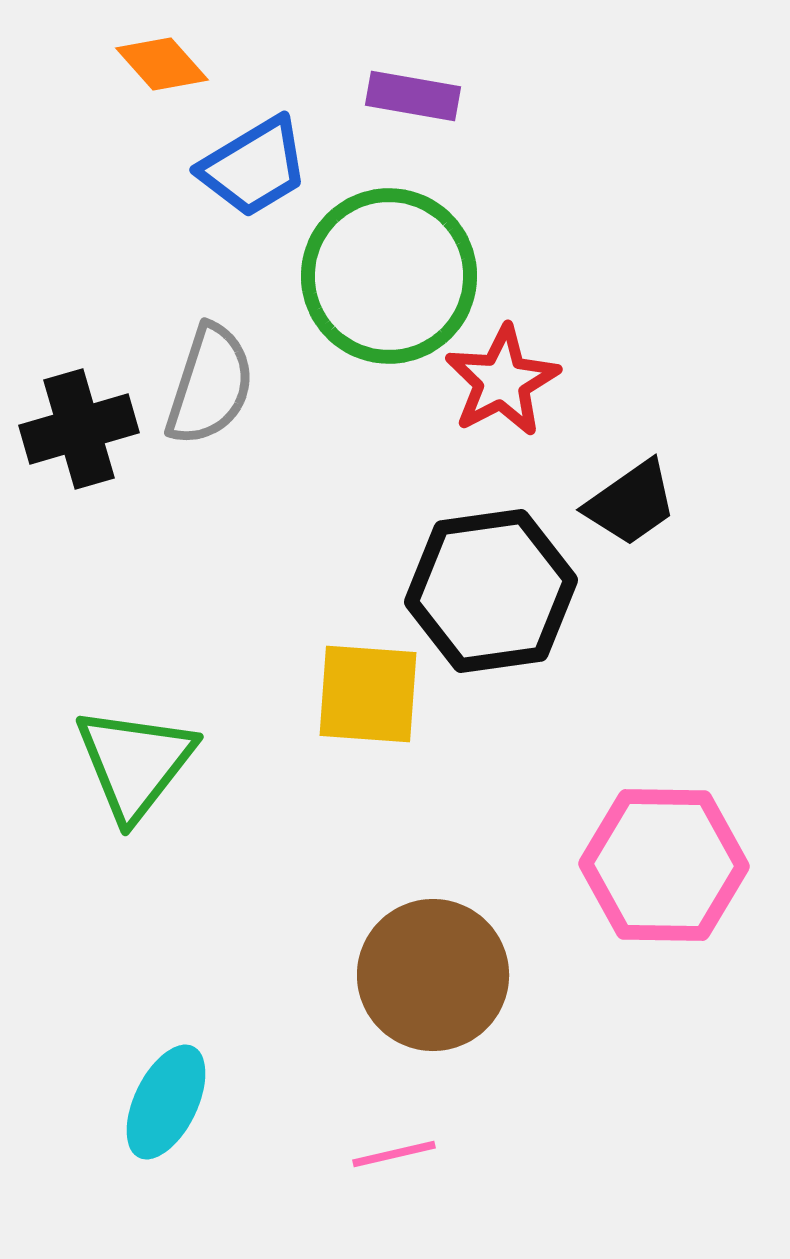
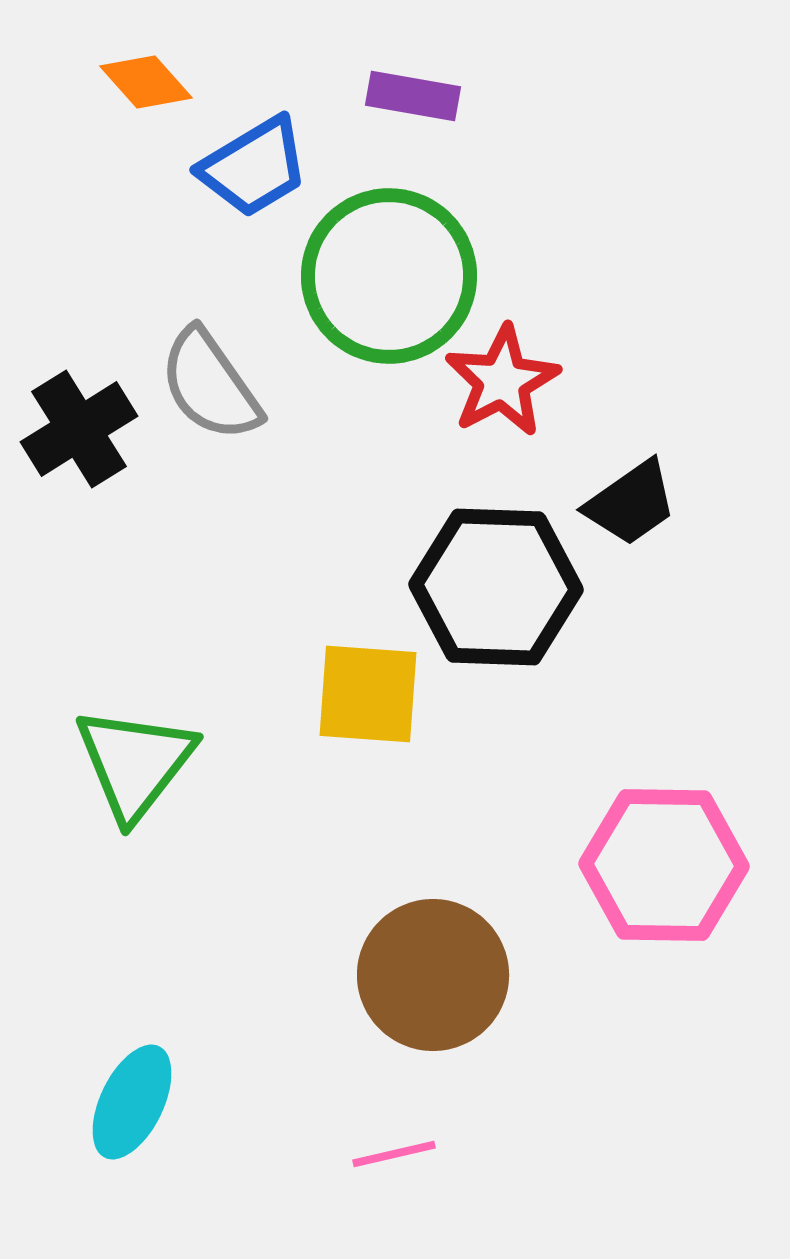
orange diamond: moved 16 px left, 18 px down
gray semicircle: rotated 127 degrees clockwise
black cross: rotated 16 degrees counterclockwise
black hexagon: moved 5 px right, 4 px up; rotated 10 degrees clockwise
cyan ellipse: moved 34 px left
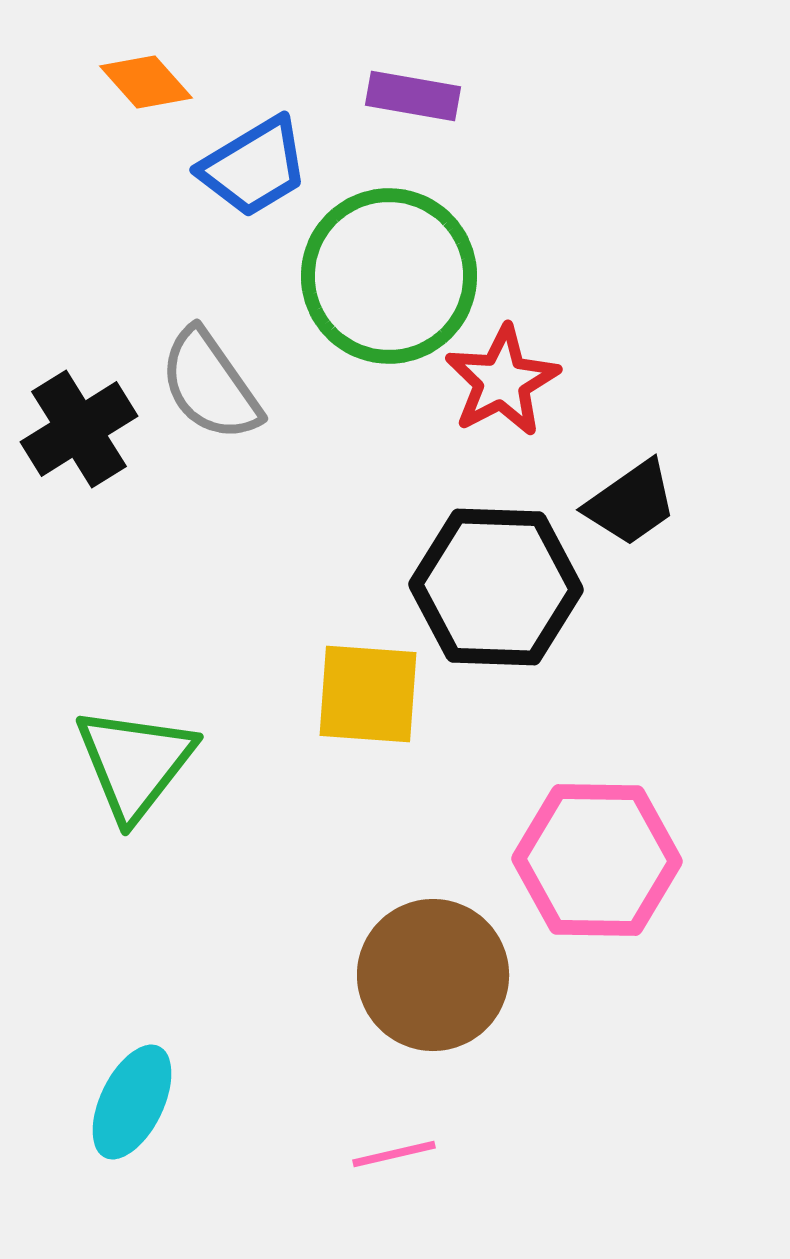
pink hexagon: moved 67 px left, 5 px up
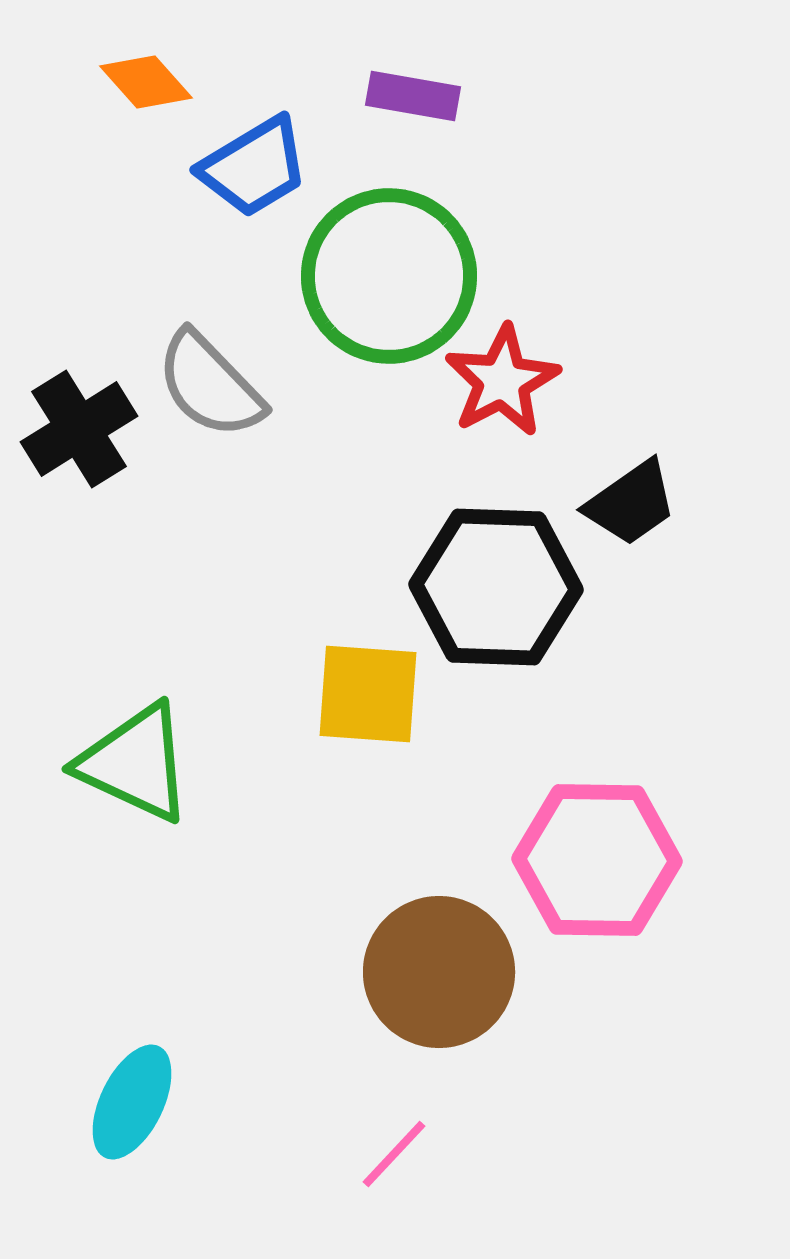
gray semicircle: rotated 9 degrees counterclockwise
green triangle: rotated 43 degrees counterclockwise
brown circle: moved 6 px right, 3 px up
pink line: rotated 34 degrees counterclockwise
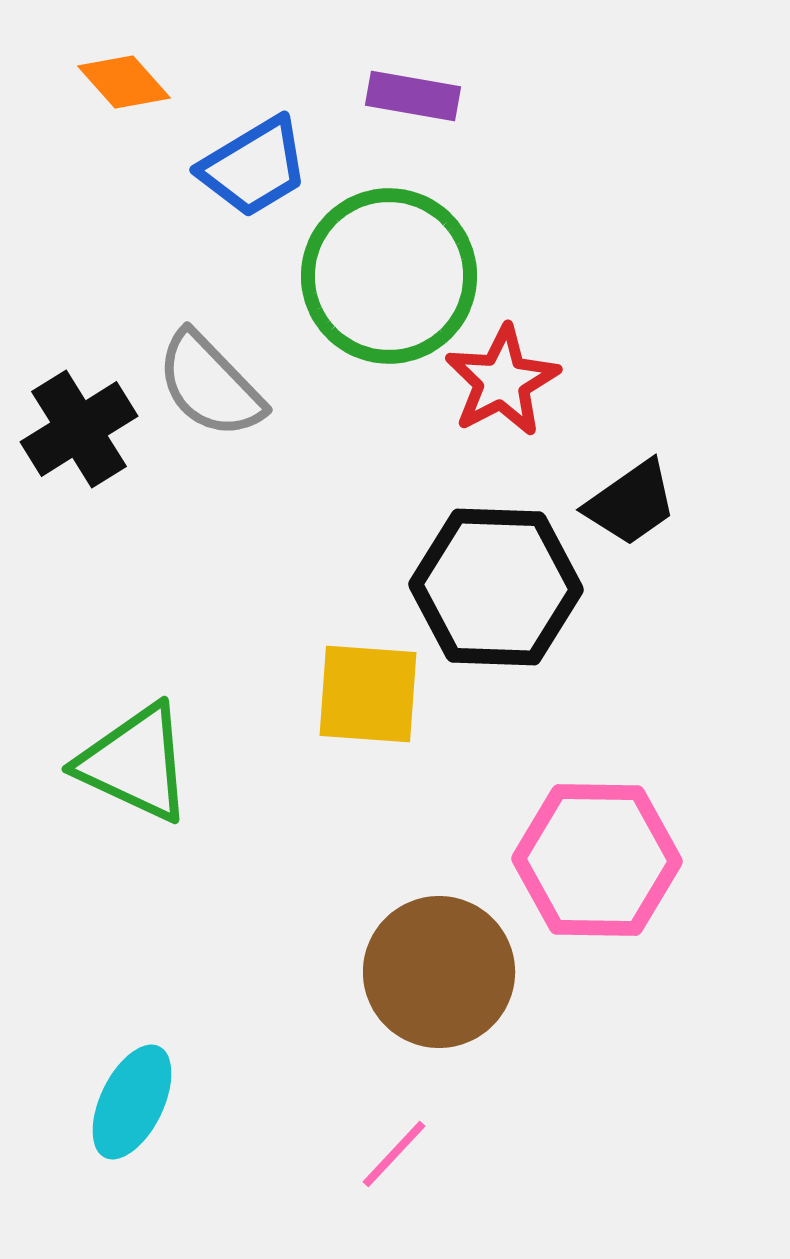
orange diamond: moved 22 px left
